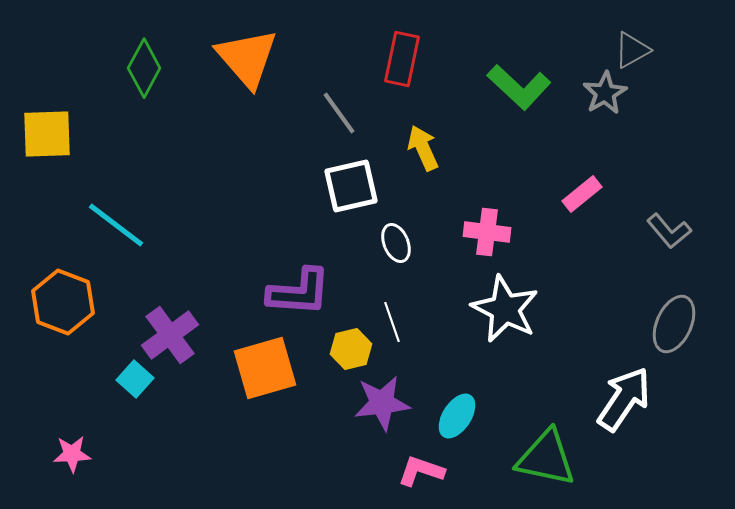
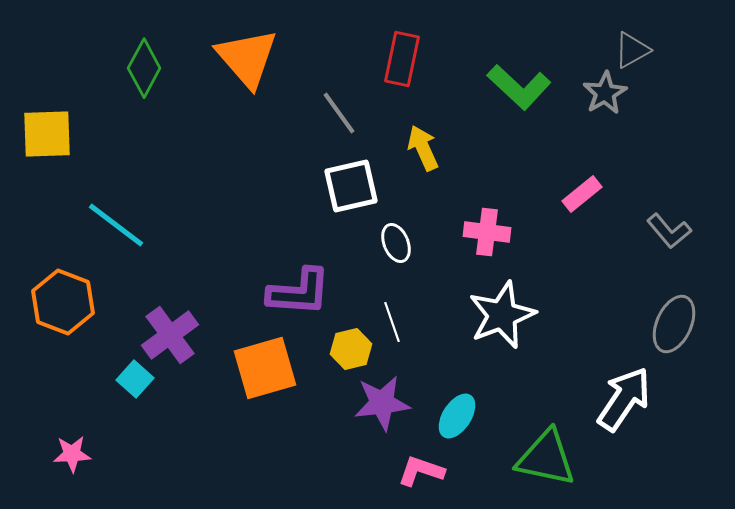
white star: moved 3 px left, 6 px down; rotated 24 degrees clockwise
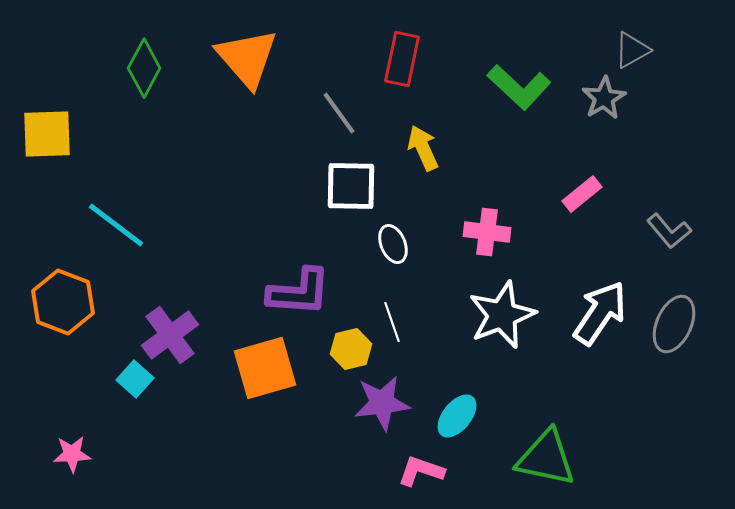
gray star: moved 1 px left, 5 px down
white square: rotated 14 degrees clockwise
white ellipse: moved 3 px left, 1 px down
white arrow: moved 24 px left, 86 px up
cyan ellipse: rotated 6 degrees clockwise
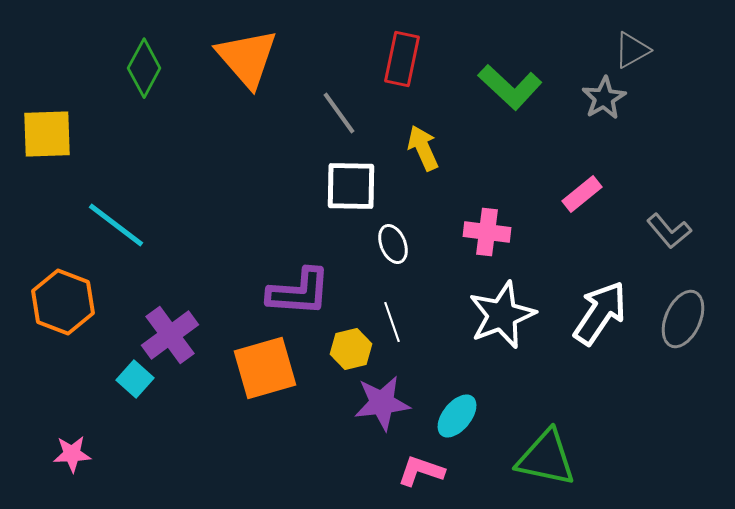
green L-shape: moved 9 px left
gray ellipse: moved 9 px right, 5 px up
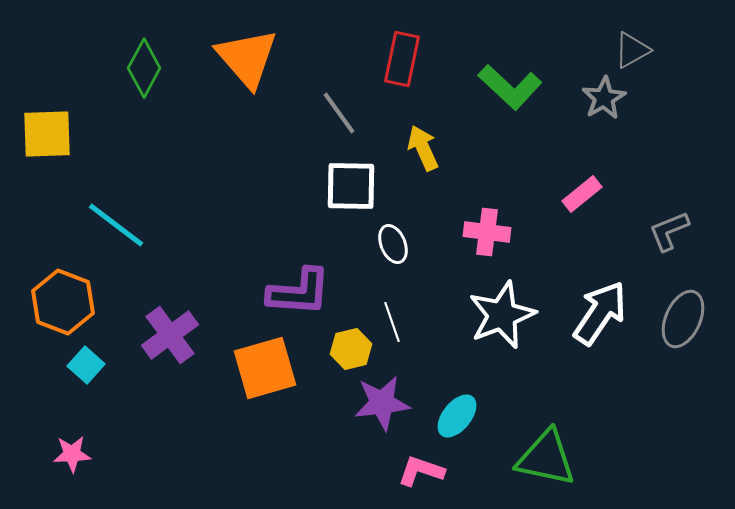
gray L-shape: rotated 108 degrees clockwise
cyan square: moved 49 px left, 14 px up
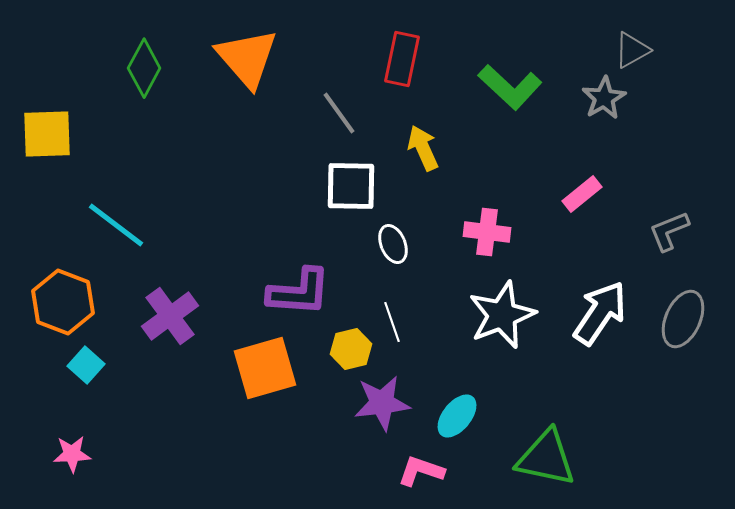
purple cross: moved 19 px up
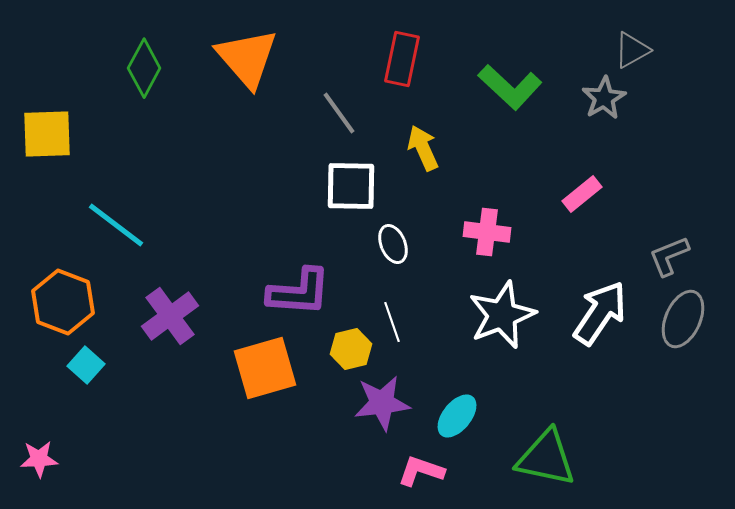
gray L-shape: moved 25 px down
pink star: moved 33 px left, 5 px down
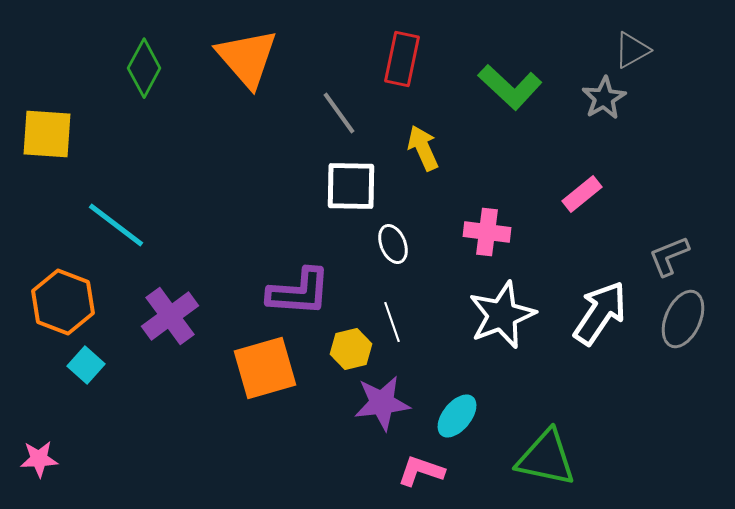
yellow square: rotated 6 degrees clockwise
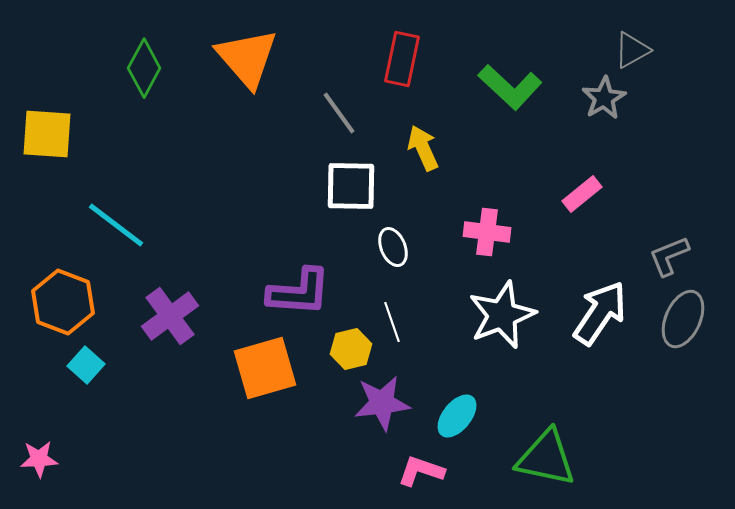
white ellipse: moved 3 px down
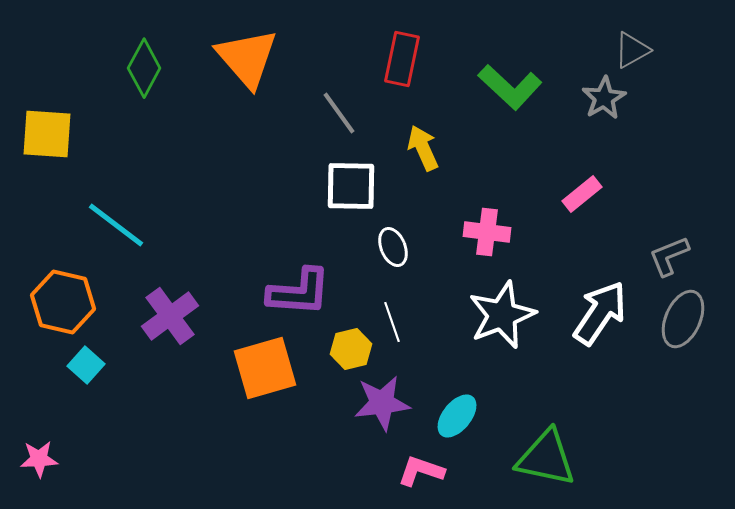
orange hexagon: rotated 8 degrees counterclockwise
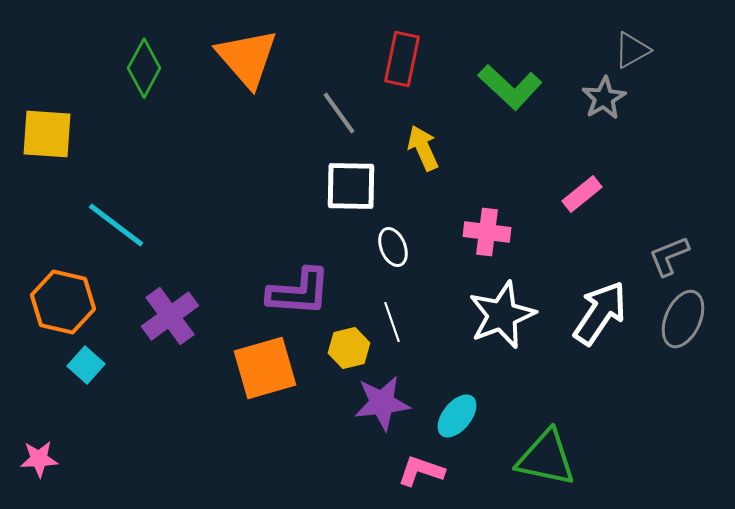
yellow hexagon: moved 2 px left, 1 px up
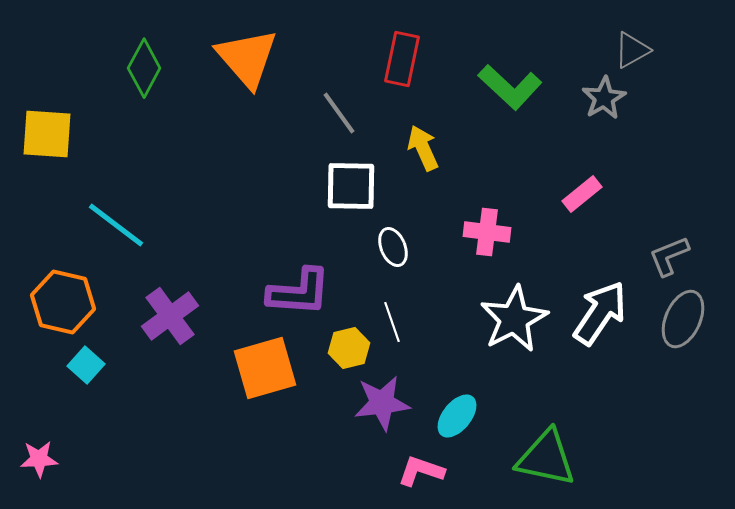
white star: moved 12 px right, 4 px down; rotated 6 degrees counterclockwise
